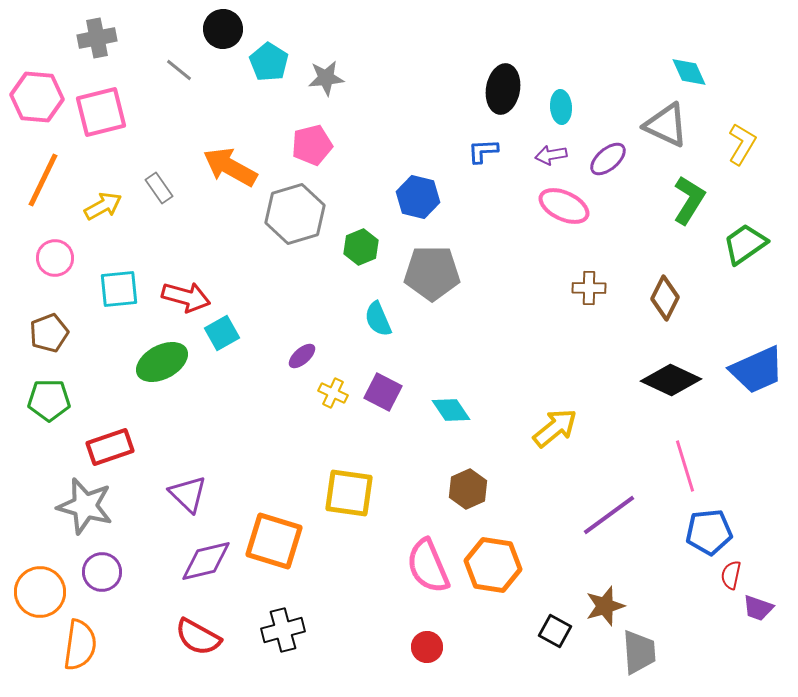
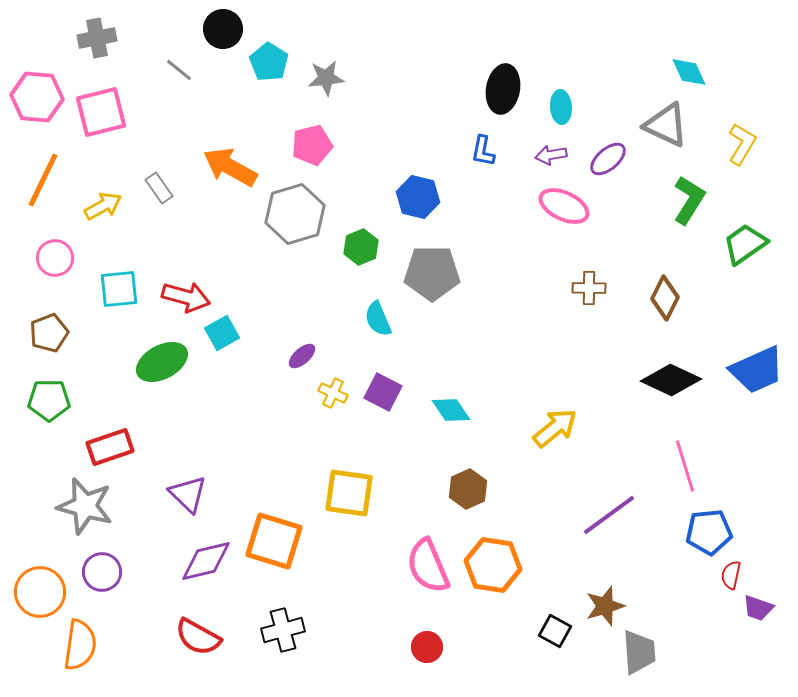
blue L-shape at (483, 151): rotated 76 degrees counterclockwise
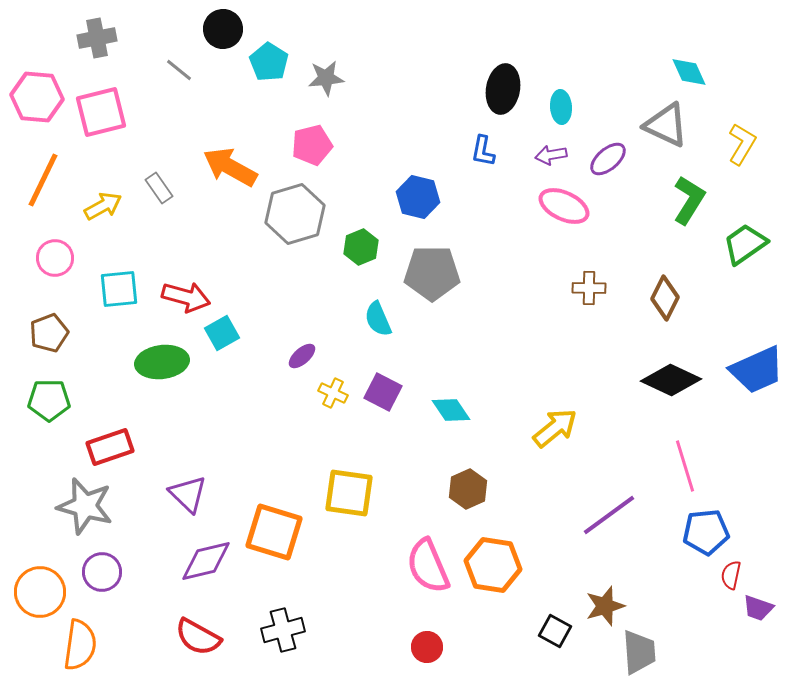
green ellipse at (162, 362): rotated 21 degrees clockwise
blue pentagon at (709, 532): moved 3 px left
orange square at (274, 541): moved 9 px up
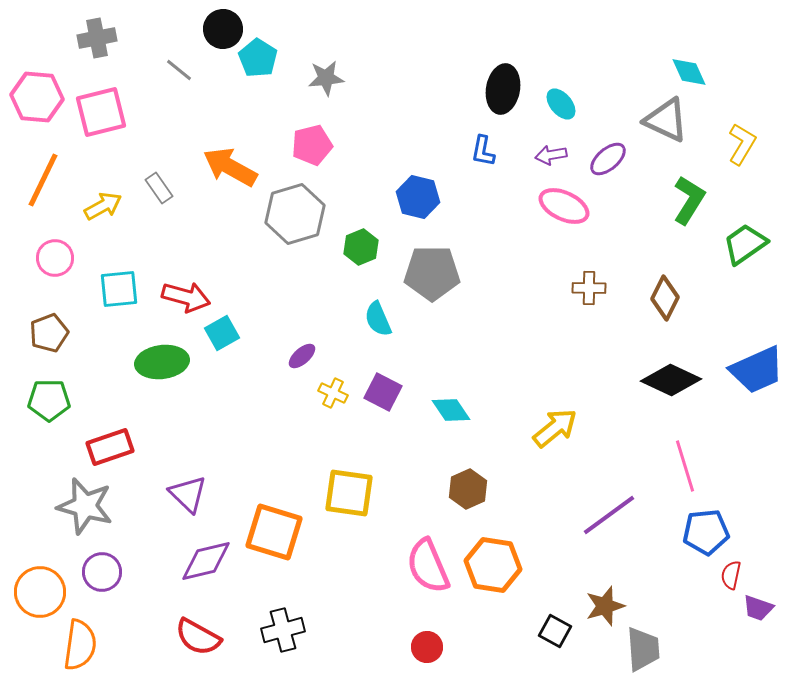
cyan pentagon at (269, 62): moved 11 px left, 4 px up
cyan ellipse at (561, 107): moved 3 px up; rotated 36 degrees counterclockwise
gray triangle at (666, 125): moved 5 px up
gray trapezoid at (639, 652): moved 4 px right, 3 px up
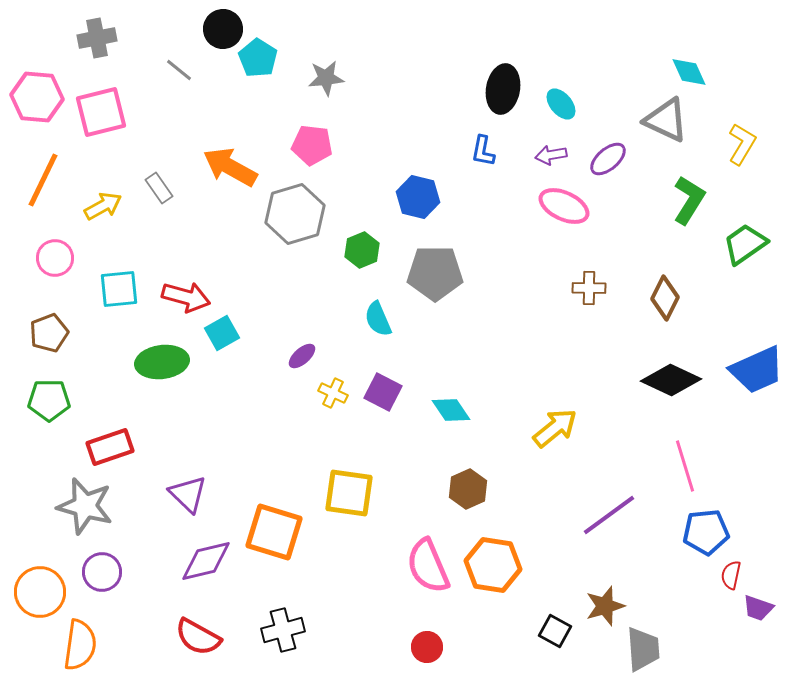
pink pentagon at (312, 145): rotated 21 degrees clockwise
green hexagon at (361, 247): moved 1 px right, 3 px down
gray pentagon at (432, 273): moved 3 px right
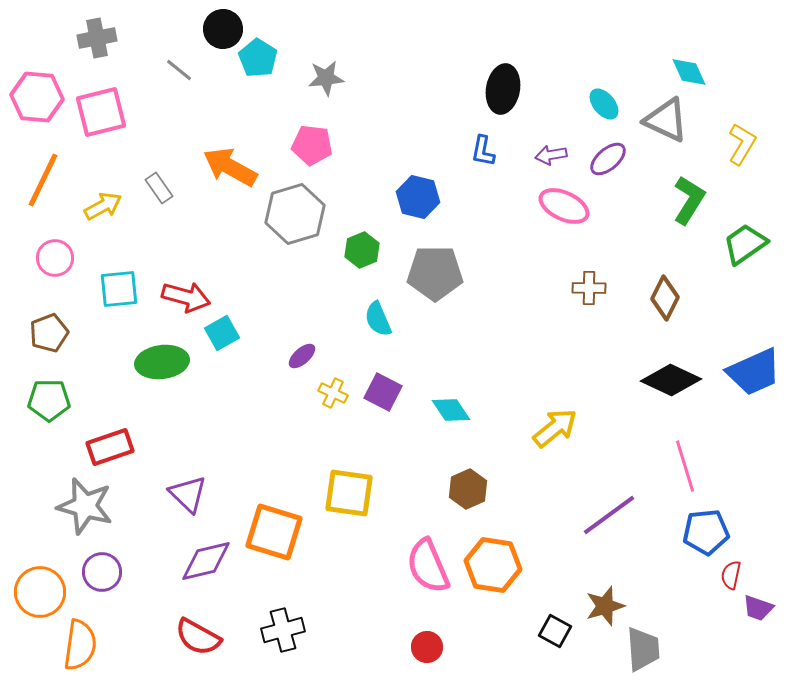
cyan ellipse at (561, 104): moved 43 px right
blue trapezoid at (757, 370): moved 3 px left, 2 px down
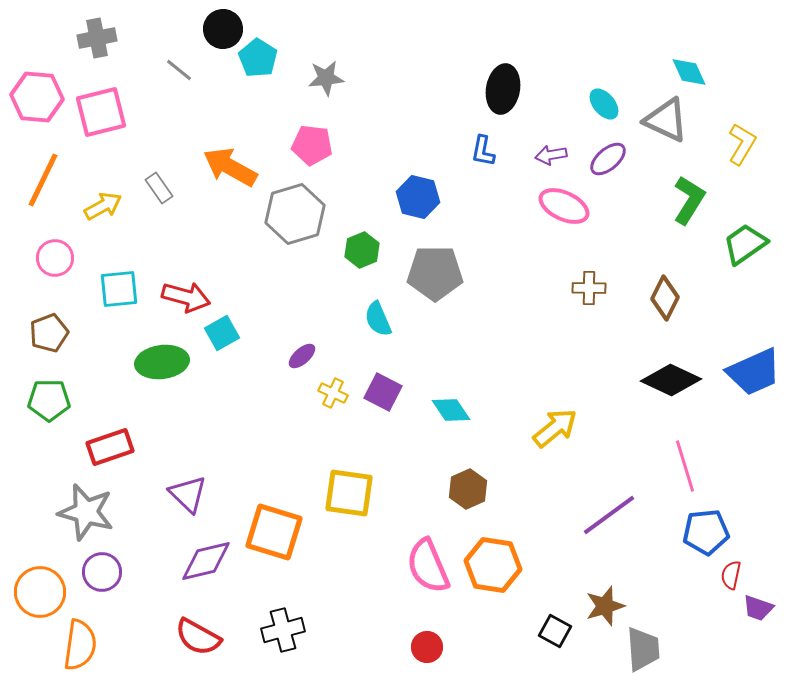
gray star at (85, 506): moved 1 px right, 6 px down
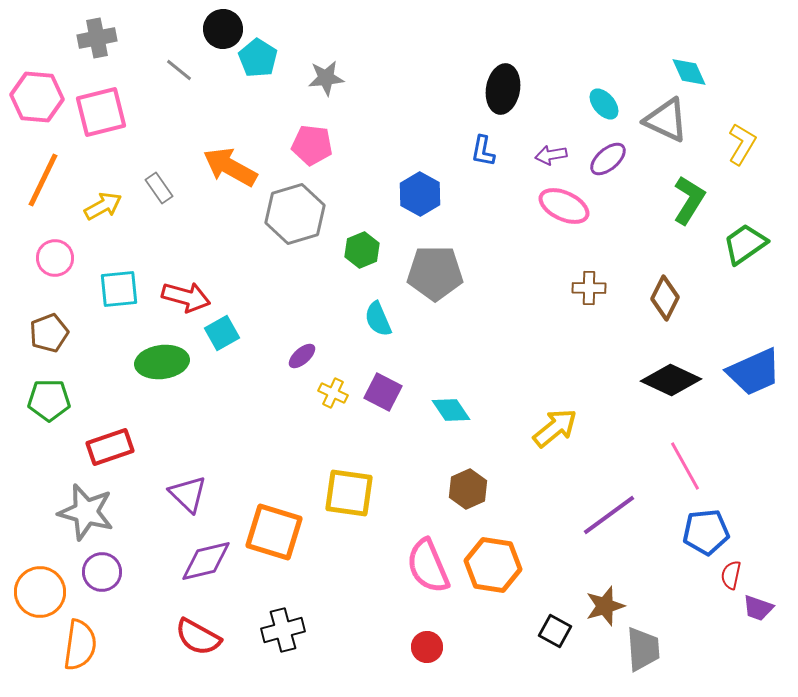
blue hexagon at (418, 197): moved 2 px right, 3 px up; rotated 15 degrees clockwise
pink line at (685, 466): rotated 12 degrees counterclockwise
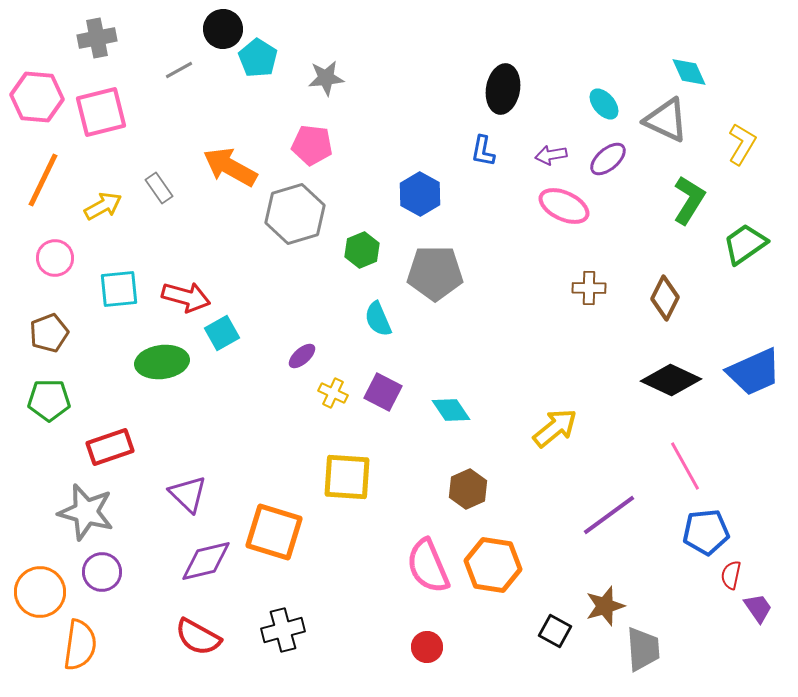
gray line at (179, 70): rotated 68 degrees counterclockwise
yellow square at (349, 493): moved 2 px left, 16 px up; rotated 4 degrees counterclockwise
purple trapezoid at (758, 608): rotated 144 degrees counterclockwise
